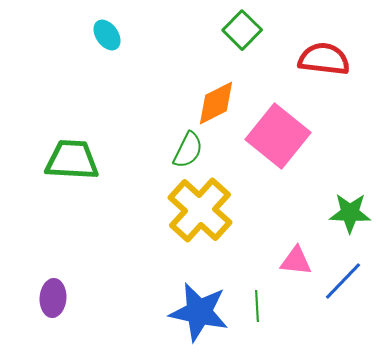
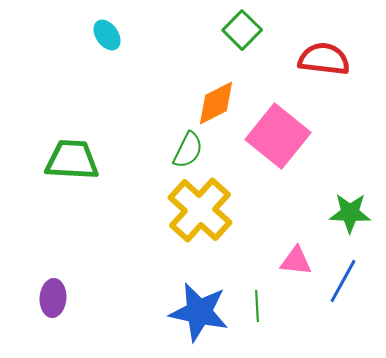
blue line: rotated 15 degrees counterclockwise
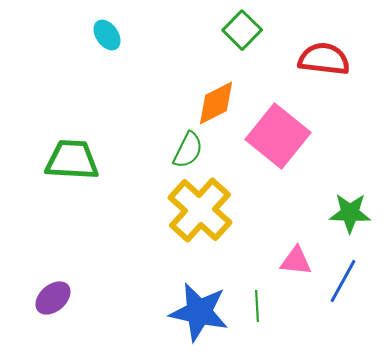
purple ellipse: rotated 45 degrees clockwise
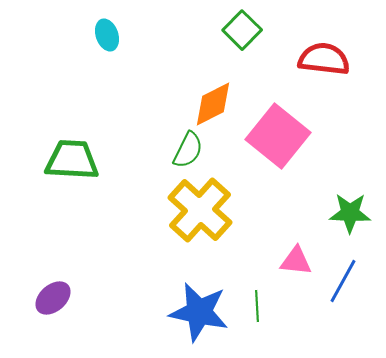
cyan ellipse: rotated 16 degrees clockwise
orange diamond: moved 3 px left, 1 px down
